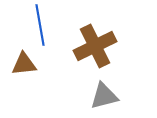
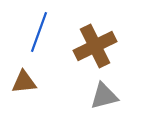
blue line: moved 1 px left, 7 px down; rotated 30 degrees clockwise
brown triangle: moved 18 px down
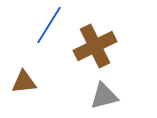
blue line: moved 10 px right, 7 px up; rotated 12 degrees clockwise
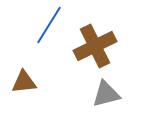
gray triangle: moved 2 px right, 2 px up
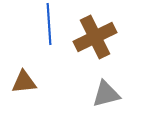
blue line: moved 1 px up; rotated 36 degrees counterclockwise
brown cross: moved 9 px up
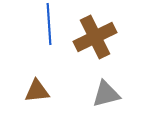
brown triangle: moved 13 px right, 9 px down
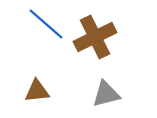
blue line: moved 3 px left; rotated 45 degrees counterclockwise
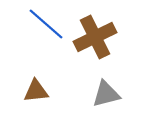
brown triangle: moved 1 px left
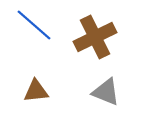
blue line: moved 12 px left, 1 px down
gray triangle: moved 2 px up; rotated 36 degrees clockwise
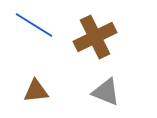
blue line: rotated 9 degrees counterclockwise
